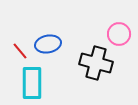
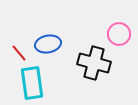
red line: moved 1 px left, 2 px down
black cross: moved 2 px left
cyan rectangle: rotated 8 degrees counterclockwise
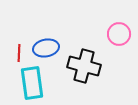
blue ellipse: moved 2 px left, 4 px down
red line: rotated 42 degrees clockwise
black cross: moved 10 px left, 3 px down
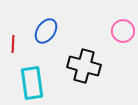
pink circle: moved 4 px right, 3 px up
blue ellipse: moved 17 px up; rotated 45 degrees counterclockwise
red line: moved 6 px left, 9 px up
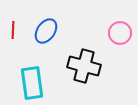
pink circle: moved 3 px left, 2 px down
red line: moved 14 px up
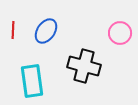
cyan rectangle: moved 2 px up
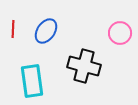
red line: moved 1 px up
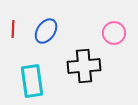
pink circle: moved 6 px left
black cross: rotated 20 degrees counterclockwise
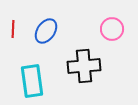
pink circle: moved 2 px left, 4 px up
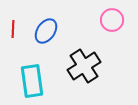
pink circle: moved 9 px up
black cross: rotated 28 degrees counterclockwise
